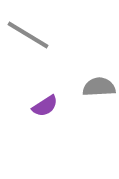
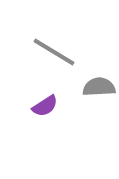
gray line: moved 26 px right, 17 px down
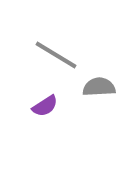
gray line: moved 2 px right, 3 px down
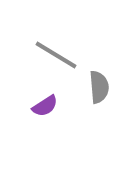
gray semicircle: rotated 88 degrees clockwise
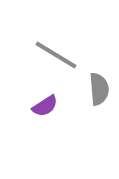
gray semicircle: moved 2 px down
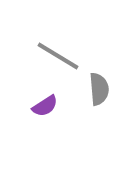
gray line: moved 2 px right, 1 px down
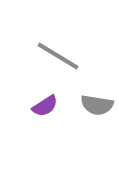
gray semicircle: moved 2 px left, 16 px down; rotated 104 degrees clockwise
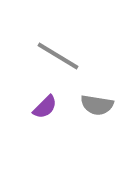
purple semicircle: moved 1 px down; rotated 12 degrees counterclockwise
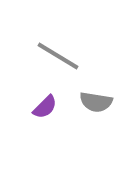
gray semicircle: moved 1 px left, 3 px up
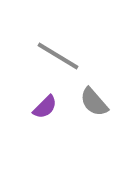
gray semicircle: moved 2 px left; rotated 40 degrees clockwise
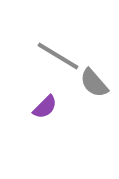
gray semicircle: moved 19 px up
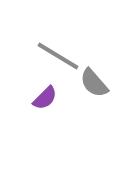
purple semicircle: moved 9 px up
